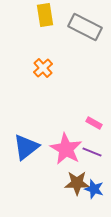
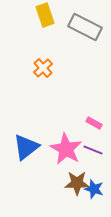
yellow rectangle: rotated 10 degrees counterclockwise
purple line: moved 1 px right, 2 px up
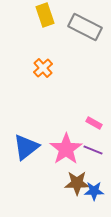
pink star: rotated 8 degrees clockwise
blue star: moved 2 px down; rotated 18 degrees counterclockwise
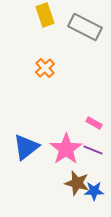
orange cross: moved 2 px right
brown star: rotated 15 degrees clockwise
